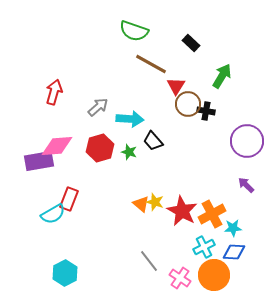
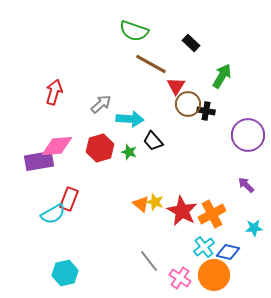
gray arrow: moved 3 px right, 3 px up
purple circle: moved 1 px right, 6 px up
cyan star: moved 21 px right
cyan cross: rotated 10 degrees counterclockwise
blue diamond: moved 6 px left; rotated 10 degrees clockwise
cyan hexagon: rotated 15 degrees clockwise
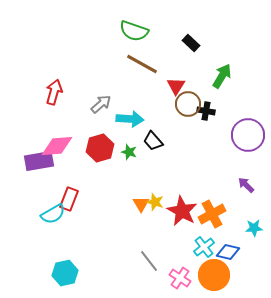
brown line: moved 9 px left
orange triangle: rotated 18 degrees clockwise
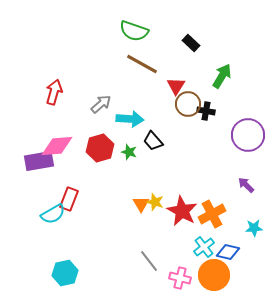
pink cross: rotated 20 degrees counterclockwise
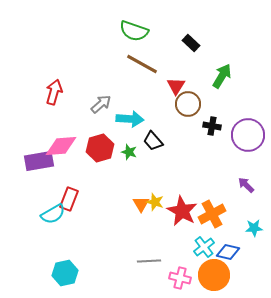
black cross: moved 6 px right, 15 px down
pink diamond: moved 4 px right
gray line: rotated 55 degrees counterclockwise
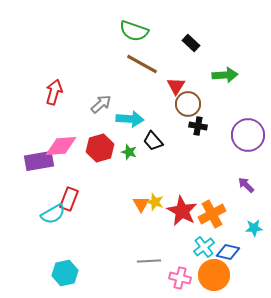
green arrow: moved 3 px right, 1 px up; rotated 55 degrees clockwise
black cross: moved 14 px left
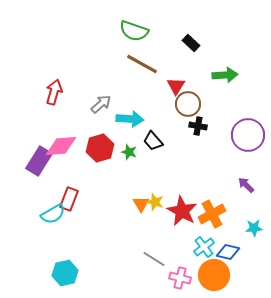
purple rectangle: rotated 48 degrees counterclockwise
gray line: moved 5 px right, 2 px up; rotated 35 degrees clockwise
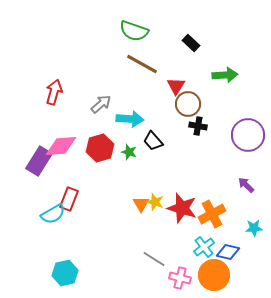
red star: moved 3 px up; rotated 12 degrees counterclockwise
